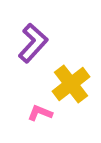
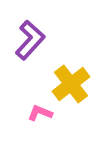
purple L-shape: moved 3 px left, 3 px up
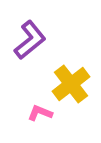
purple L-shape: rotated 9 degrees clockwise
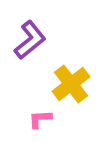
pink L-shape: moved 6 px down; rotated 25 degrees counterclockwise
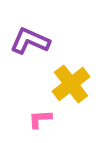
purple L-shape: moved 1 px down; rotated 117 degrees counterclockwise
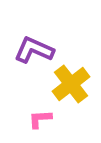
purple L-shape: moved 4 px right, 9 px down
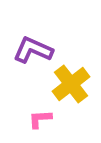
purple L-shape: moved 1 px left
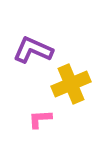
yellow cross: rotated 15 degrees clockwise
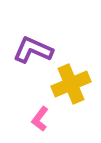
pink L-shape: rotated 50 degrees counterclockwise
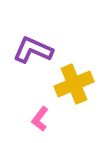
yellow cross: moved 3 px right
